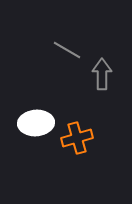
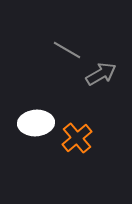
gray arrow: moved 1 px left; rotated 60 degrees clockwise
orange cross: rotated 24 degrees counterclockwise
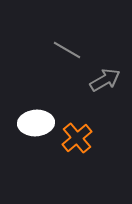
gray arrow: moved 4 px right, 6 px down
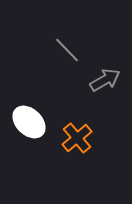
gray line: rotated 16 degrees clockwise
white ellipse: moved 7 px left, 1 px up; rotated 48 degrees clockwise
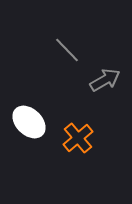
orange cross: moved 1 px right
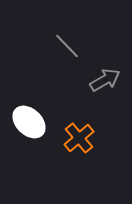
gray line: moved 4 px up
orange cross: moved 1 px right
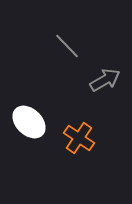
orange cross: rotated 16 degrees counterclockwise
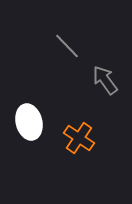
gray arrow: rotated 96 degrees counterclockwise
white ellipse: rotated 32 degrees clockwise
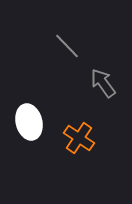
gray arrow: moved 2 px left, 3 px down
